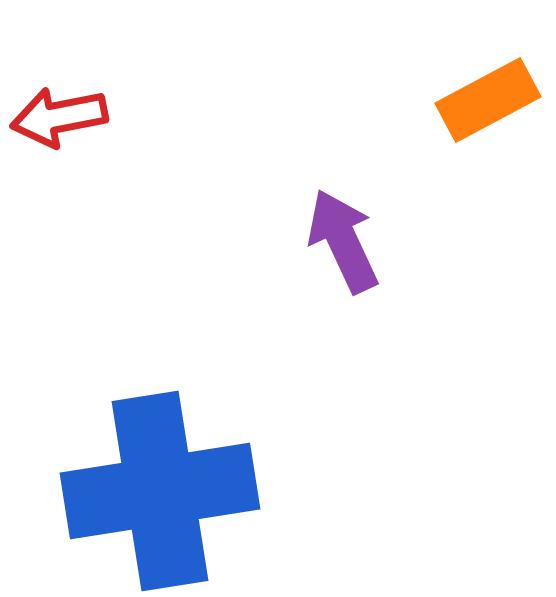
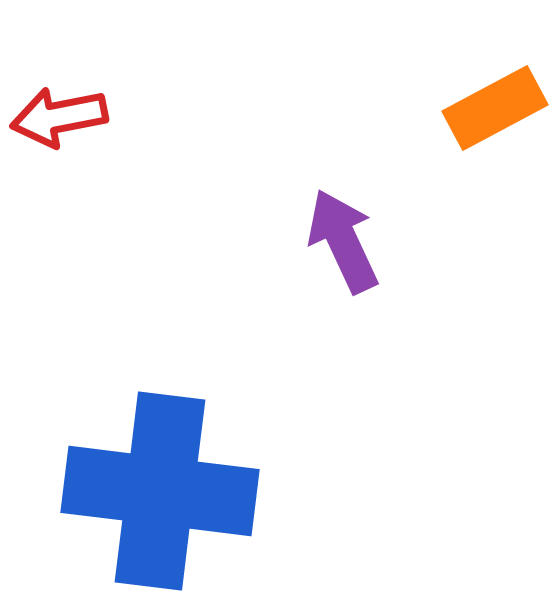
orange rectangle: moved 7 px right, 8 px down
blue cross: rotated 16 degrees clockwise
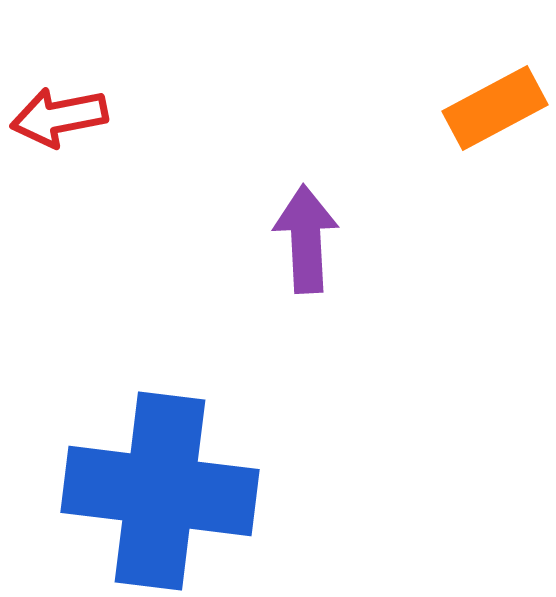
purple arrow: moved 37 px left, 2 px up; rotated 22 degrees clockwise
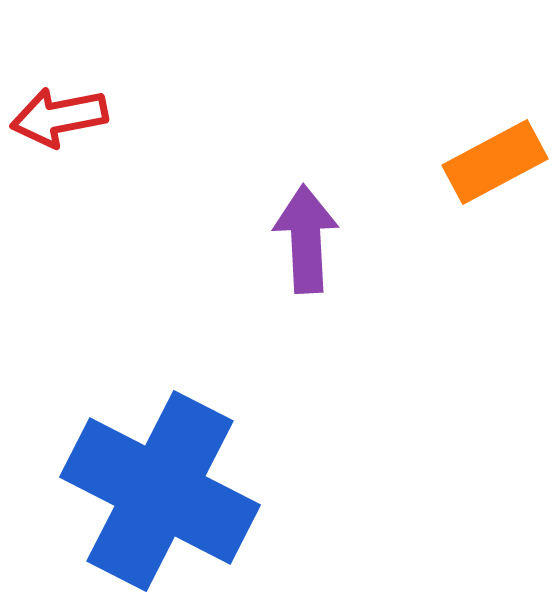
orange rectangle: moved 54 px down
blue cross: rotated 20 degrees clockwise
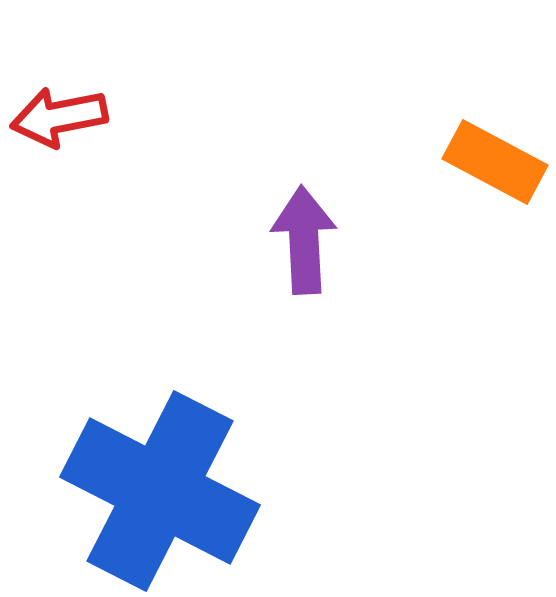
orange rectangle: rotated 56 degrees clockwise
purple arrow: moved 2 px left, 1 px down
